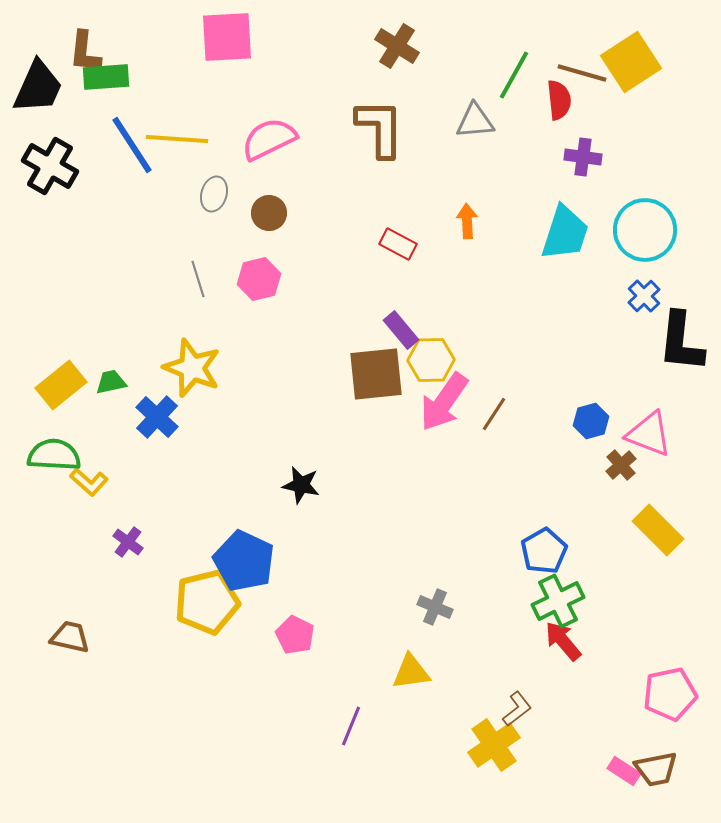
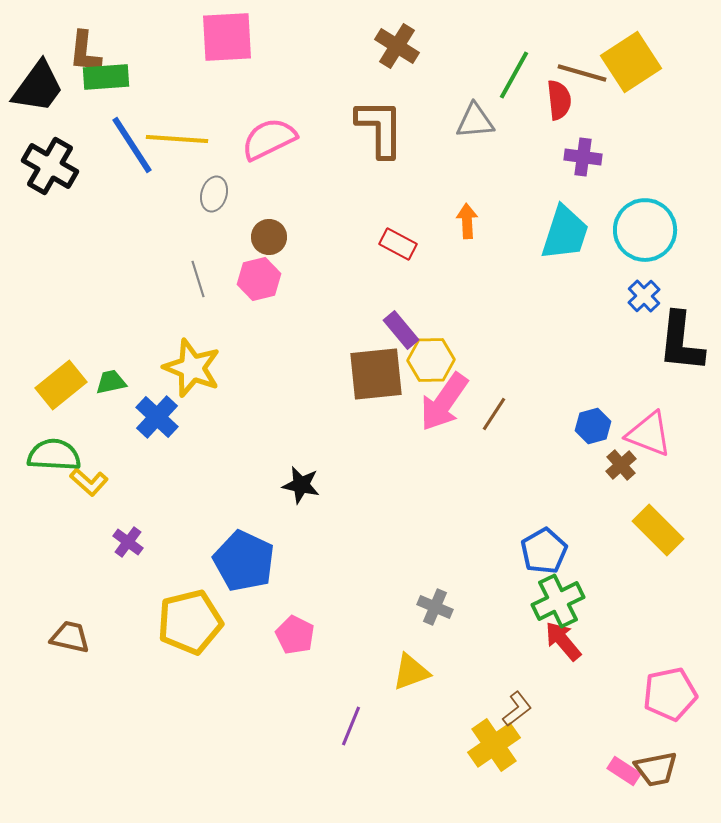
black trapezoid at (38, 87): rotated 12 degrees clockwise
brown circle at (269, 213): moved 24 px down
blue hexagon at (591, 421): moved 2 px right, 5 px down
yellow pentagon at (207, 602): moved 17 px left, 20 px down
yellow triangle at (411, 672): rotated 12 degrees counterclockwise
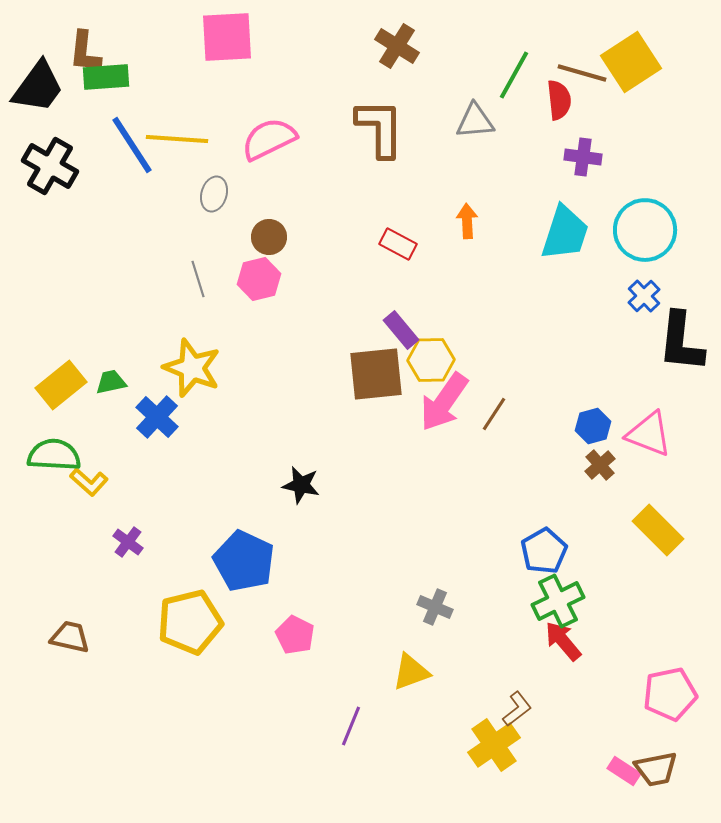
brown cross at (621, 465): moved 21 px left
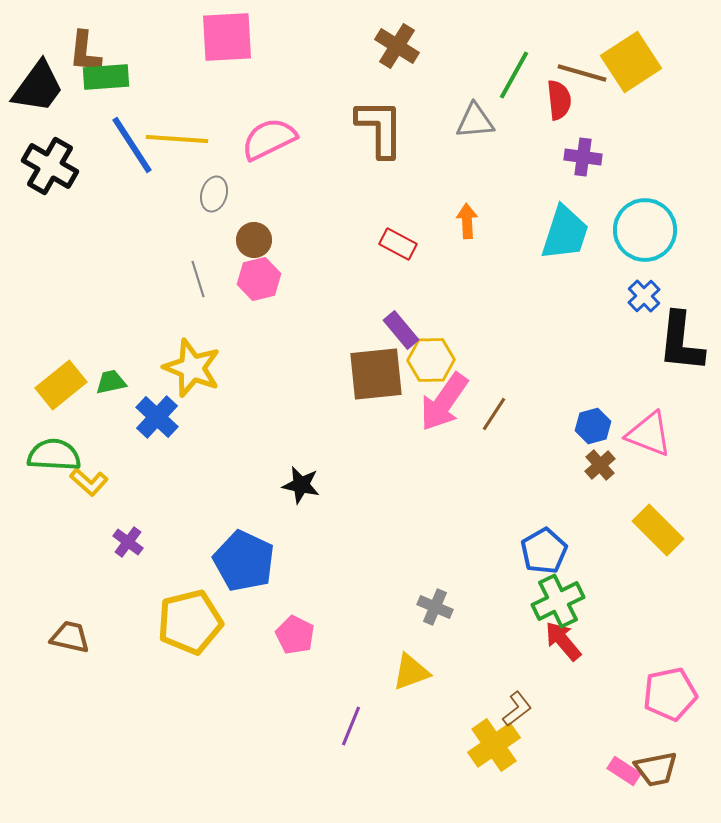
brown circle at (269, 237): moved 15 px left, 3 px down
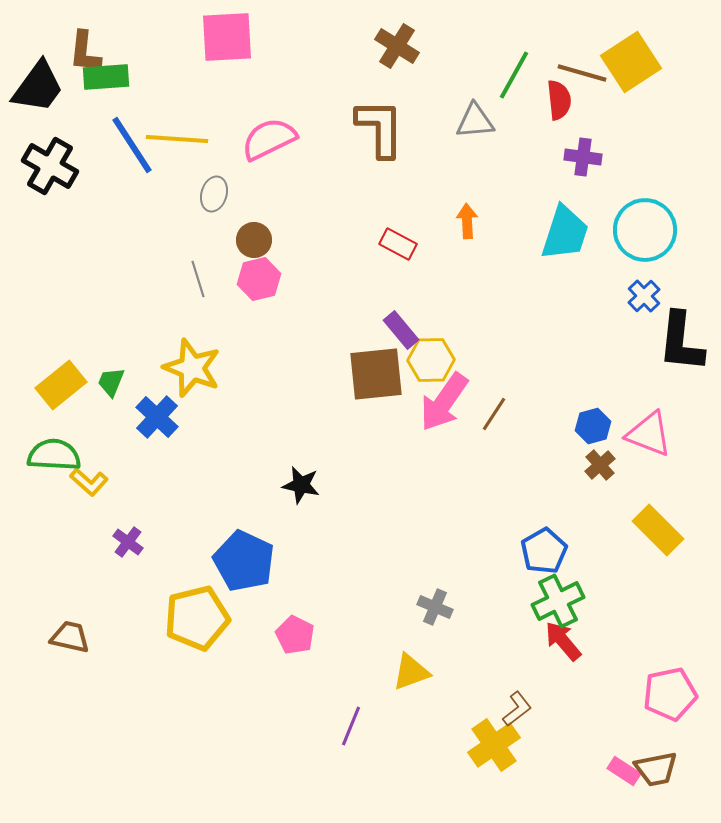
green trapezoid at (111, 382): rotated 56 degrees counterclockwise
yellow pentagon at (190, 622): moved 7 px right, 4 px up
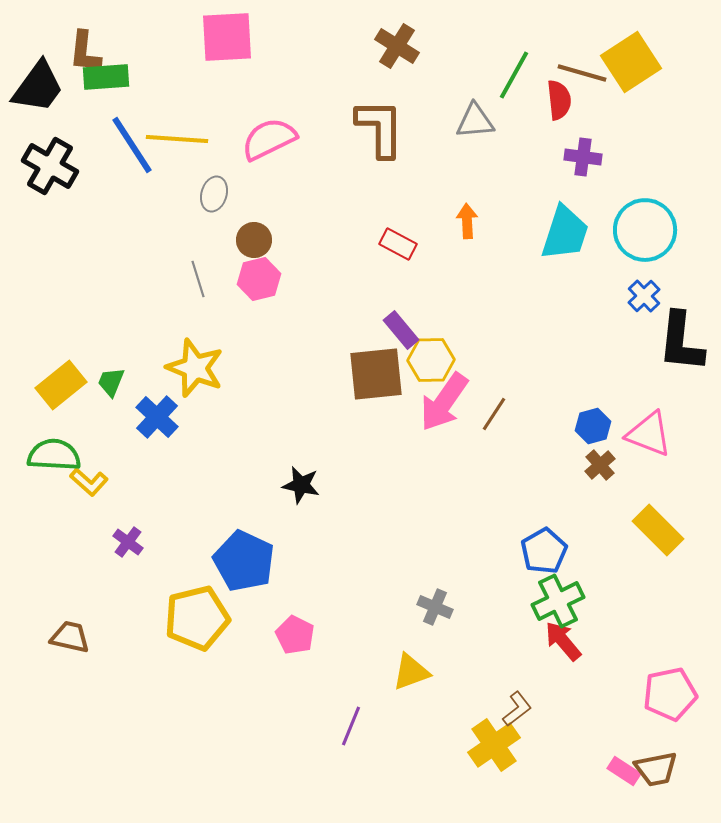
yellow star at (192, 368): moved 3 px right
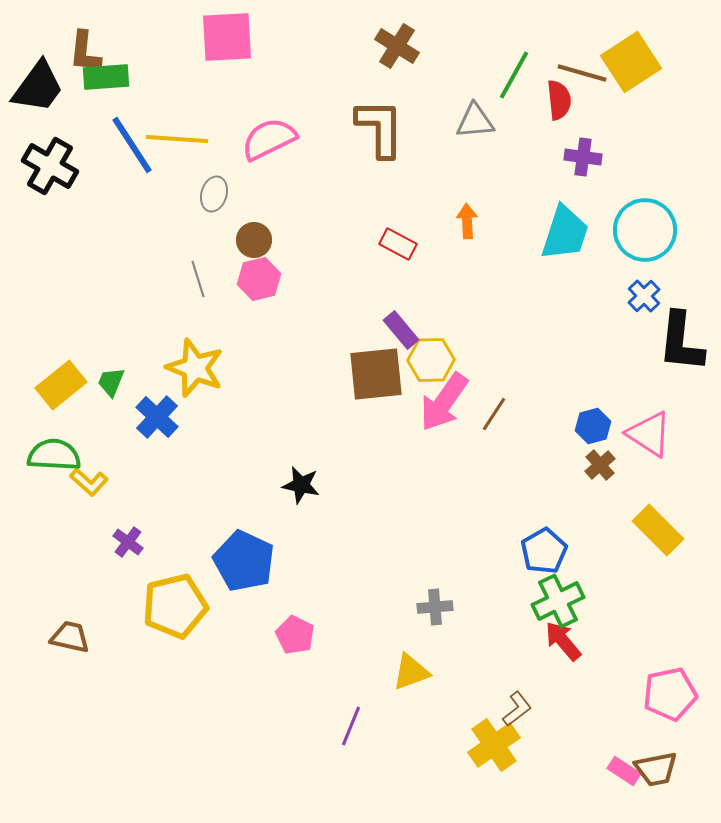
pink triangle at (649, 434): rotated 12 degrees clockwise
gray cross at (435, 607): rotated 28 degrees counterclockwise
yellow pentagon at (197, 618): moved 22 px left, 12 px up
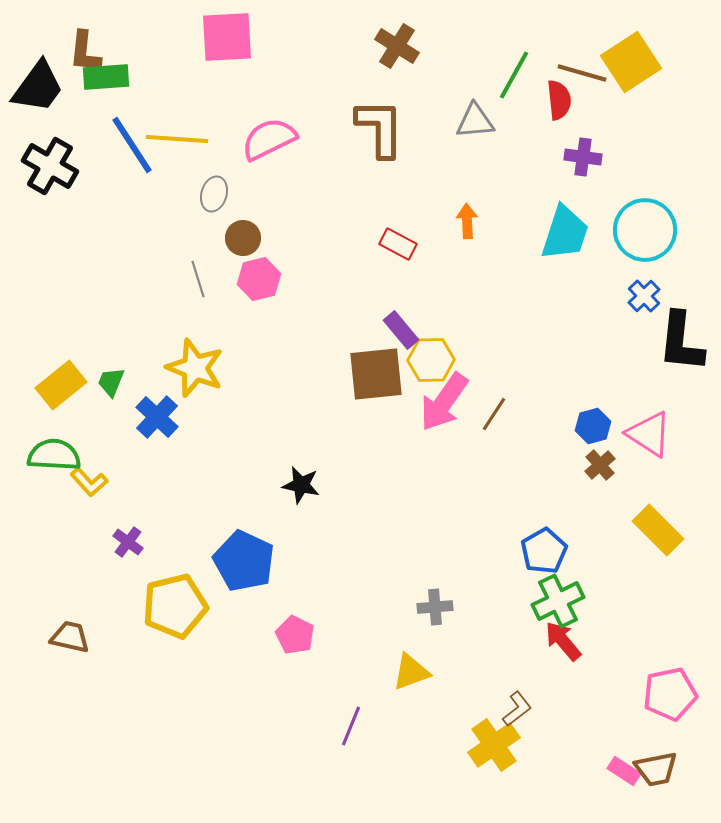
brown circle at (254, 240): moved 11 px left, 2 px up
yellow L-shape at (89, 482): rotated 6 degrees clockwise
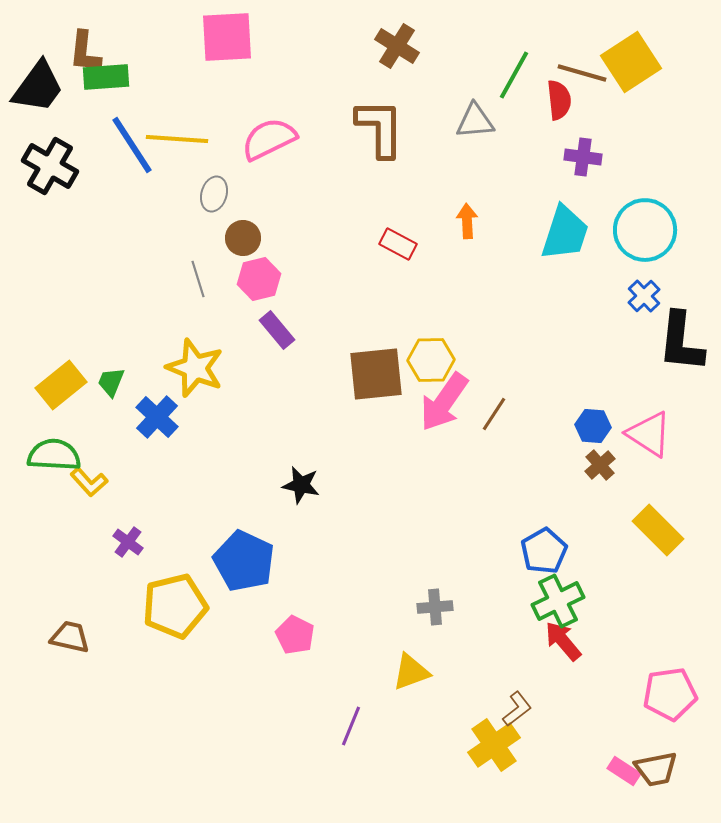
purple rectangle at (401, 330): moved 124 px left
blue hexagon at (593, 426): rotated 20 degrees clockwise
pink pentagon at (670, 694): rotated 4 degrees clockwise
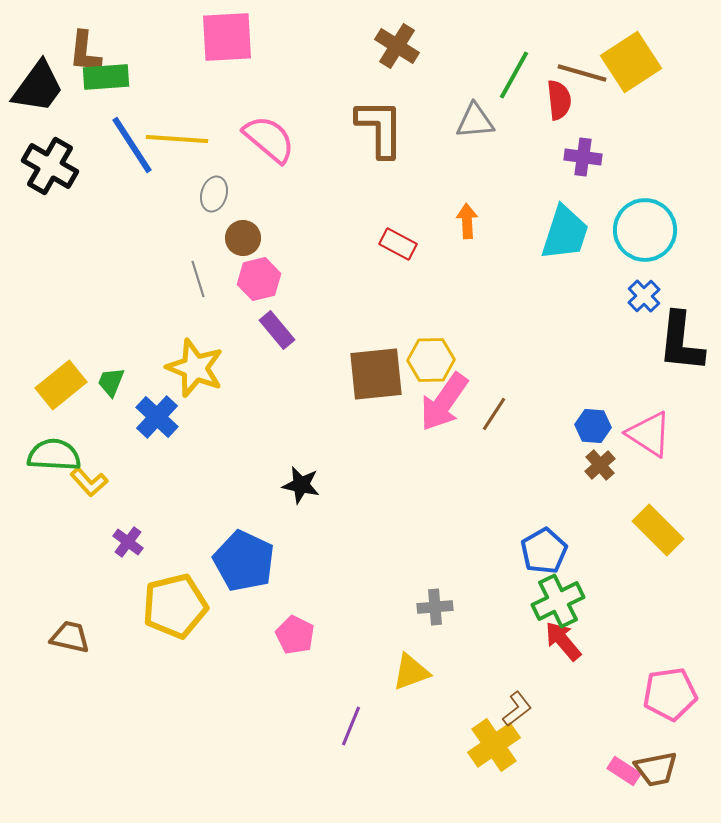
pink semicircle at (269, 139): rotated 66 degrees clockwise
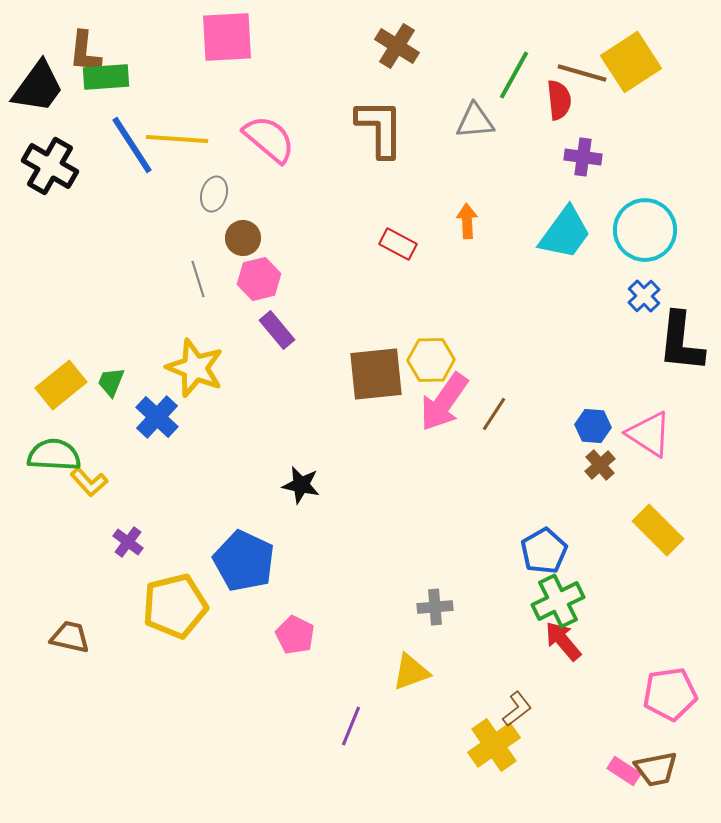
cyan trapezoid at (565, 233): rotated 18 degrees clockwise
